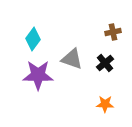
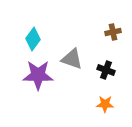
black cross: moved 1 px right, 7 px down; rotated 30 degrees counterclockwise
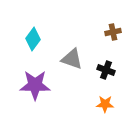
purple star: moved 3 px left, 10 px down
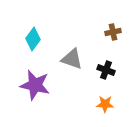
purple star: rotated 12 degrees clockwise
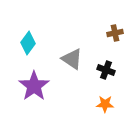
brown cross: moved 2 px right, 1 px down
cyan diamond: moved 5 px left, 4 px down
gray triangle: rotated 15 degrees clockwise
purple star: moved 1 px left, 1 px down; rotated 24 degrees clockwise
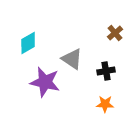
brown cross: rotated 28 degrees counterclockwise
cyan diamond: rotated 25 degrees clockwise
black cross: moved 1 px down; rotated 30 degrees counterclockwise
purple star: moved 11 px right, 4 px up; rotated 24 degrees counterclockwise
